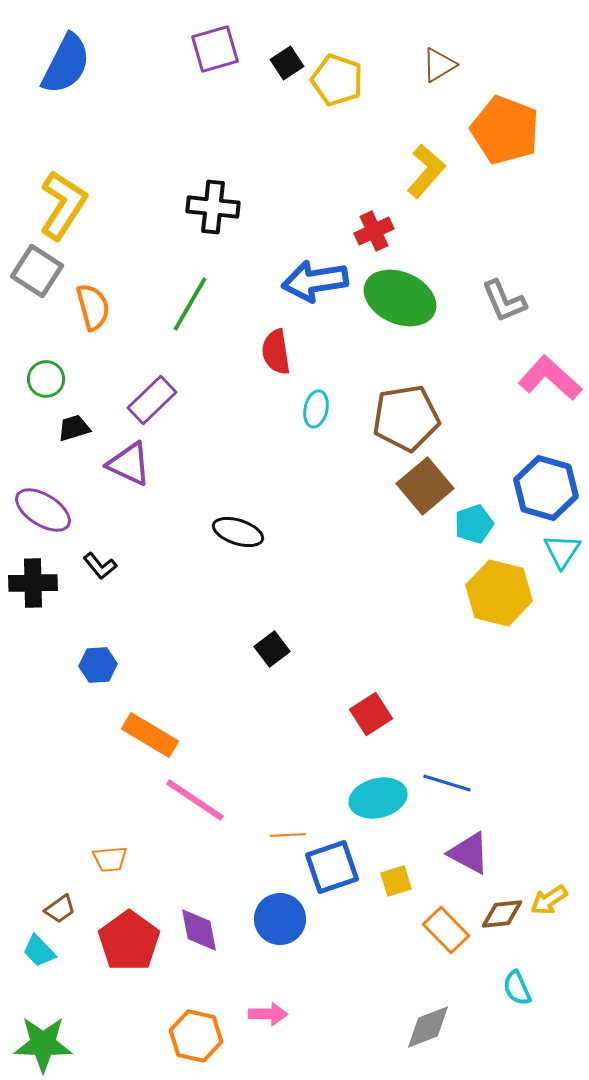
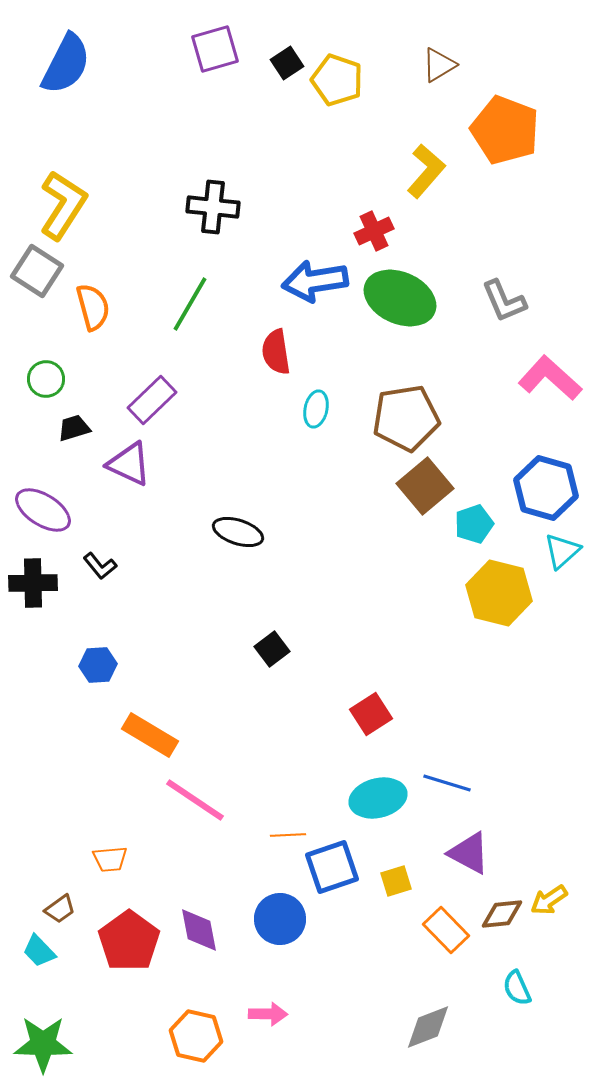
cyan triangle at (562, 551): rotated 15 degrees clockwise
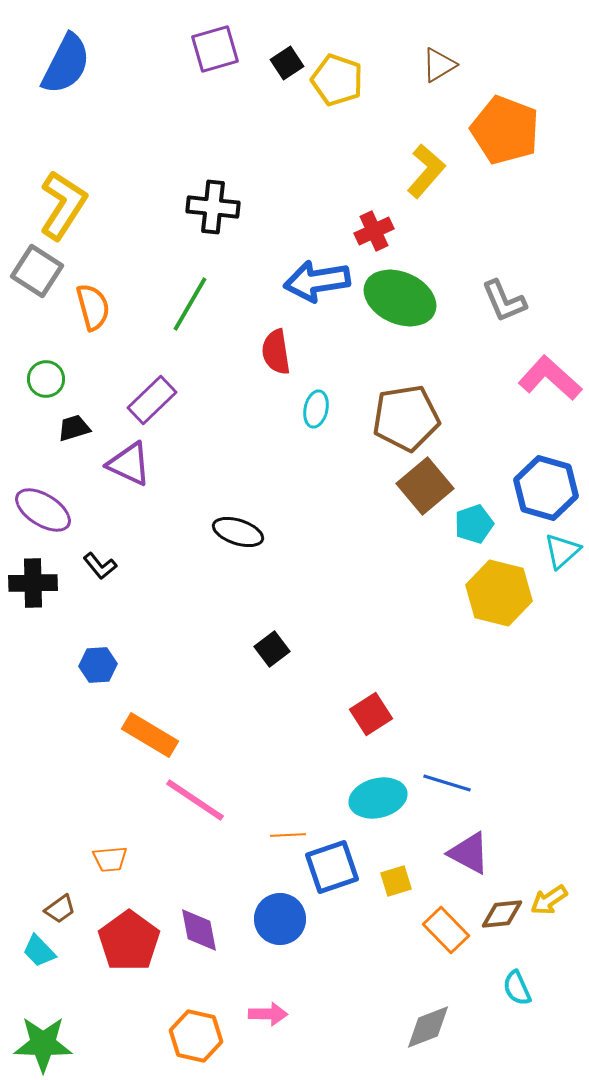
blue arrow at (315, 281): moved 2 px right
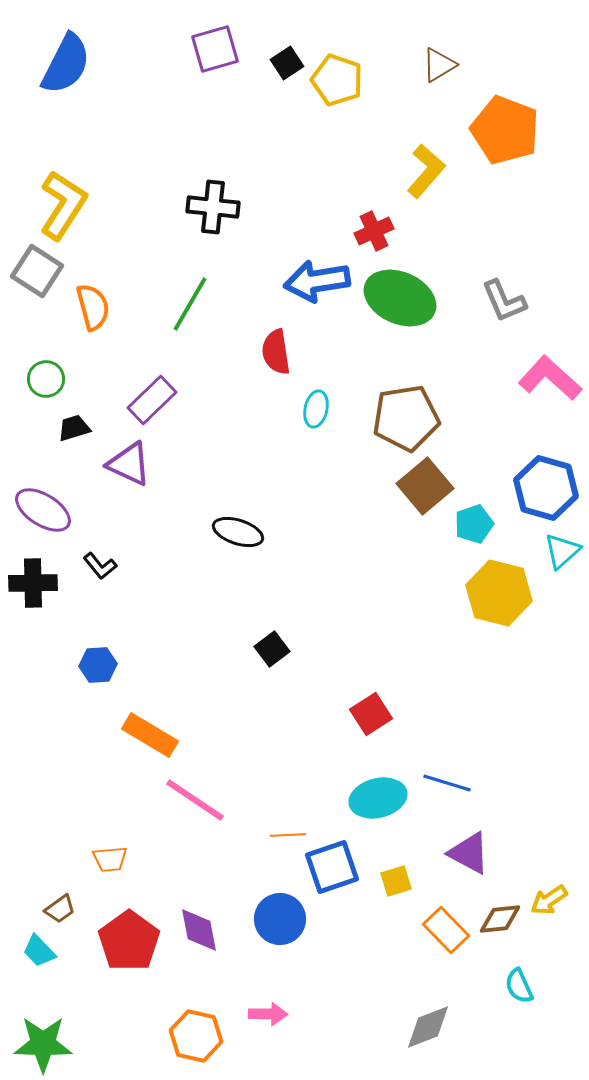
brown diamond at (502, 914): moved 2 px left, 5 px down
cyan semicircle at (517, 988): moved 2 px right, 2 px up
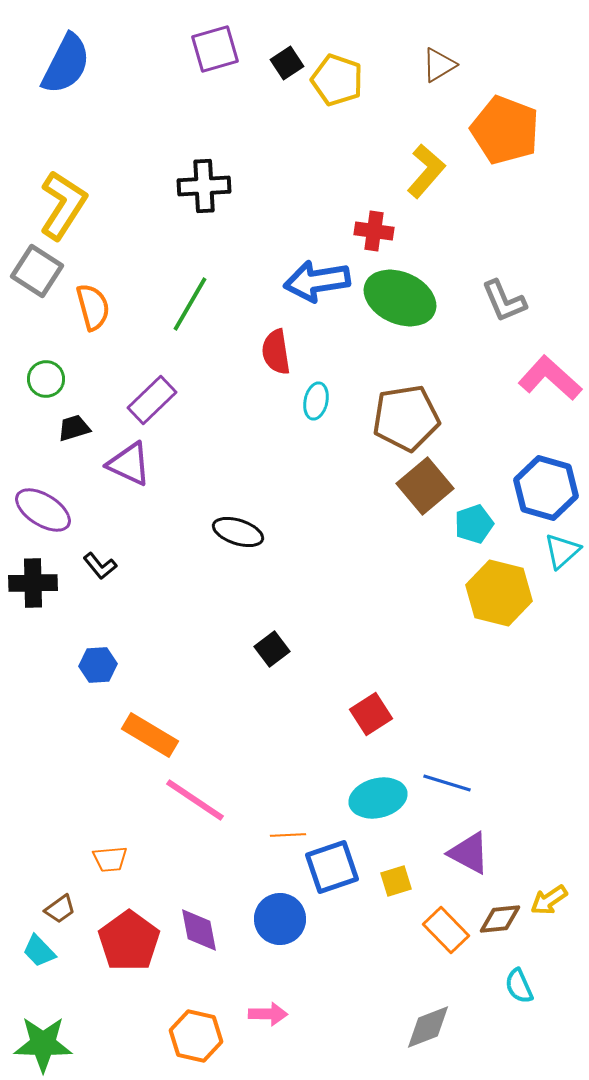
black cross at (213, 207): moved 9 px left, 21 px up; rotated 9 degrees counterclockwise
red cross at (374, 231): rotated 33 degrees clockwise
cyan ellipse at (316, 409): moved 8 px up
